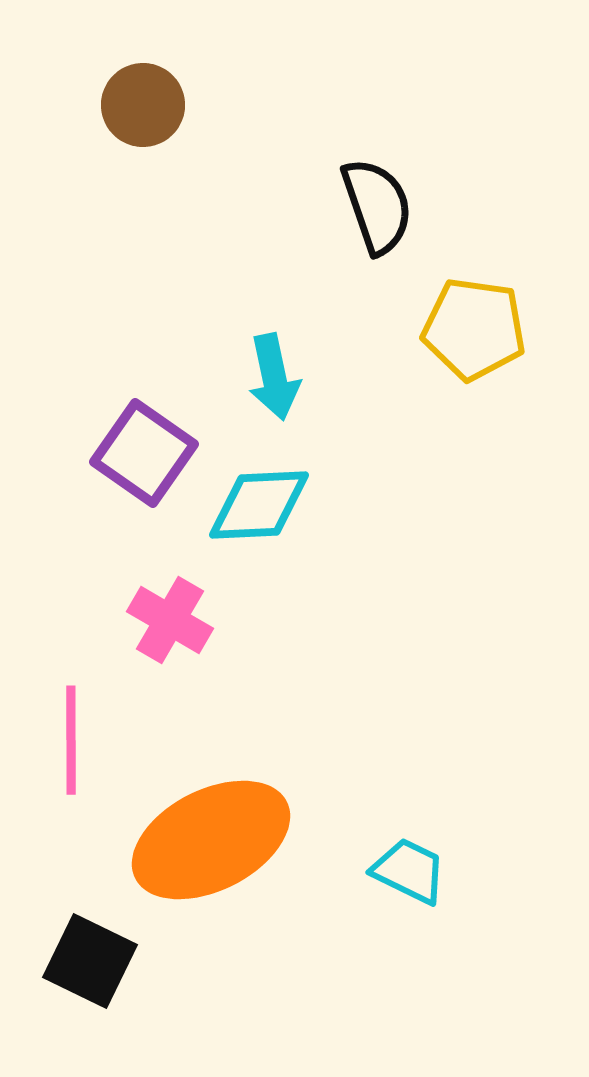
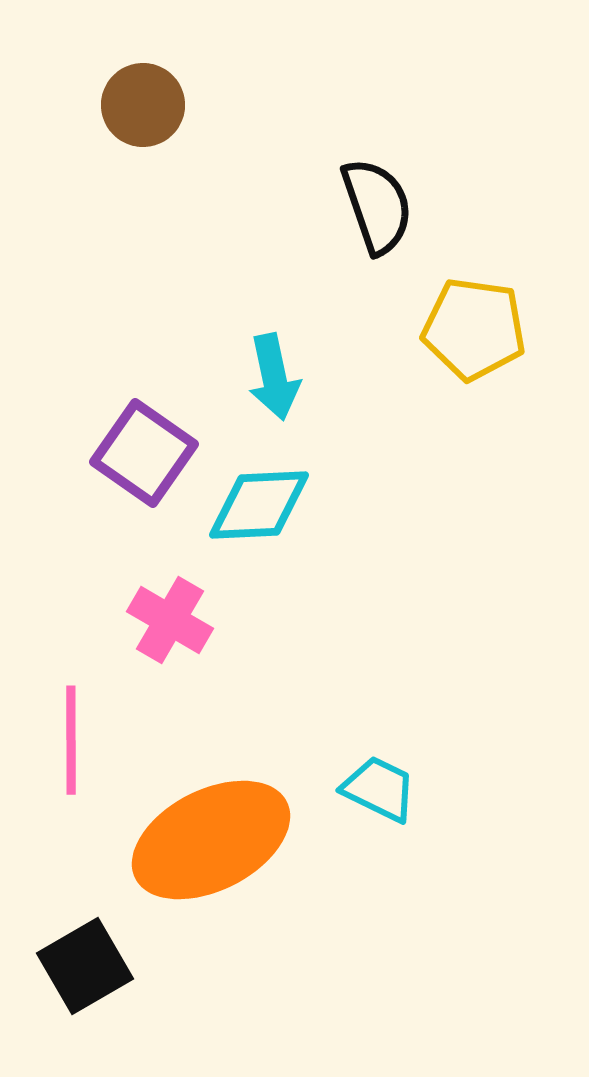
cyan trapezoid: moved 30 px left, 82 px up
black square: moved 5 px left, 5 px down; rotated 34 degrees clockwise
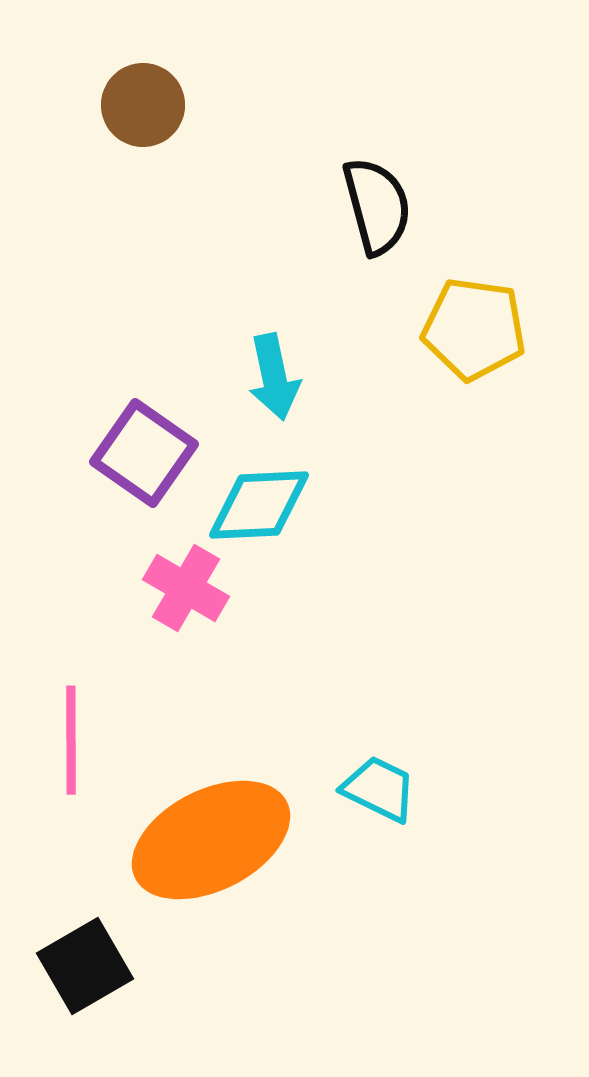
black semicircle: rotated 4 degrees clockwise
pink cross: moved 16 px right, 32 px up
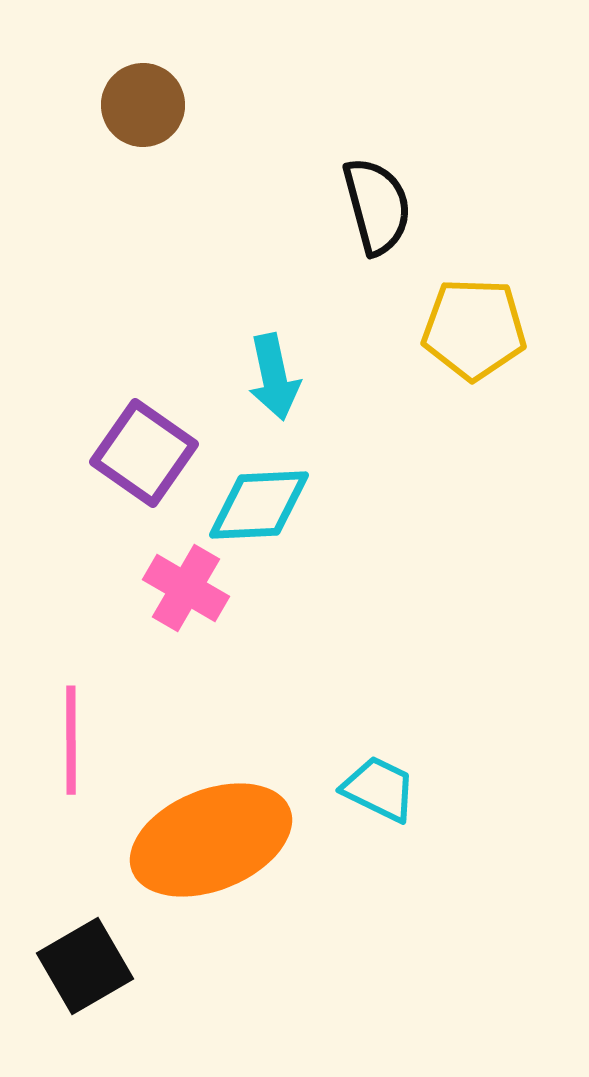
yellow pentagon: rotated 6 degrees counterclockwise
orange ellipse: rotated 5 degrees clockwise
